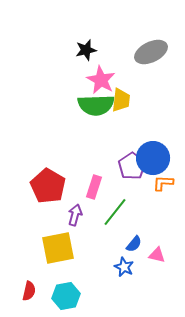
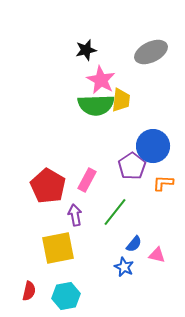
blue circle: moved 12 px up
pink rectangle: moved 7 px left, 7 px up; rotated 10 degrees clockwise
purple arrow: rotated 25 degrees counterclockwise
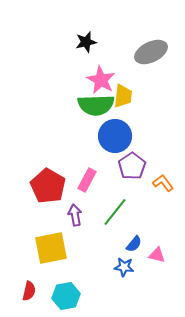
black star: moved 8 px up
yellow trapezoid: moved 2 px right, 4 px up
blue circle: moved 38 px left, 10 px up
orange L-shape: rotated 50 degrees clockwise
yellow square: moved 7 px left
blue star: rotated 18 degrees counterclockwise
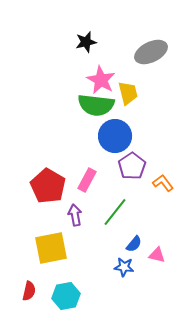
yellow trapezoid: moved 5 px right, 3 px up; rotated 20 degrees counterclockwise
green semicircle: rotated 9 degrees clockwise
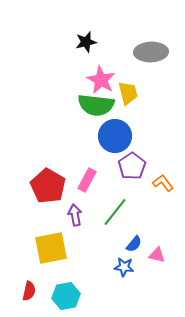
gray ellipse: rotated 24 degrees clockwise
